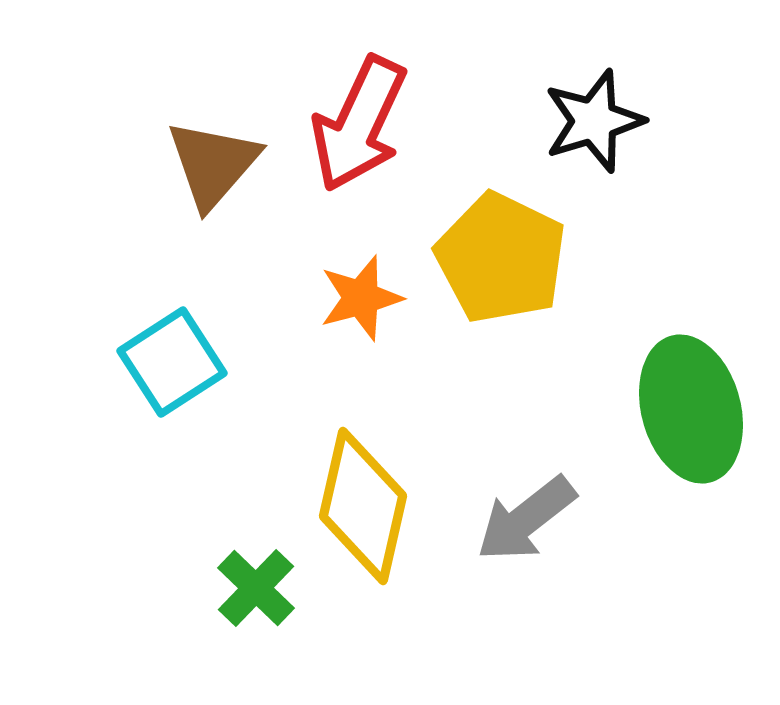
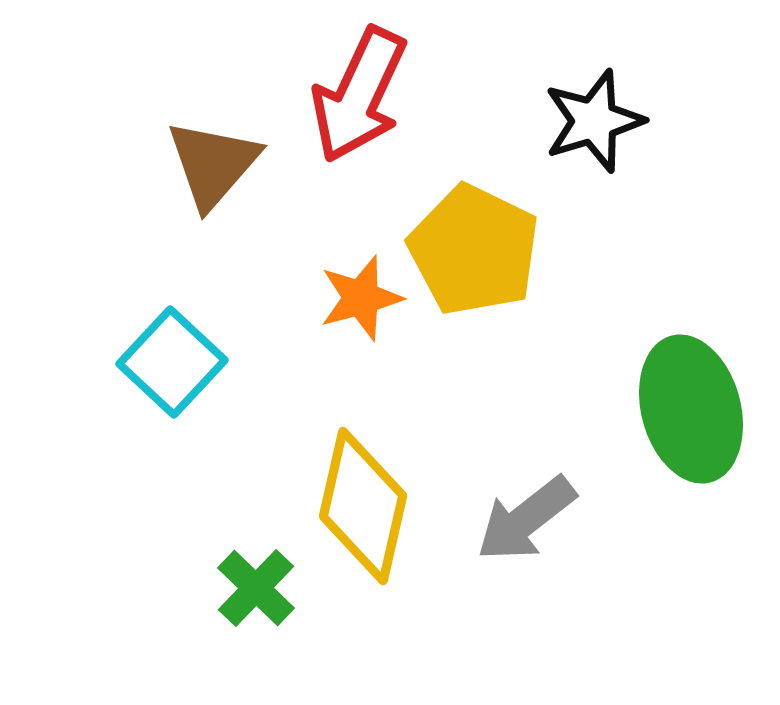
red arrow: moved 29 px up
yellow pentagon: moved 27 px left, 8 px up
cyan square: rotated 14 degrees counterclockwise
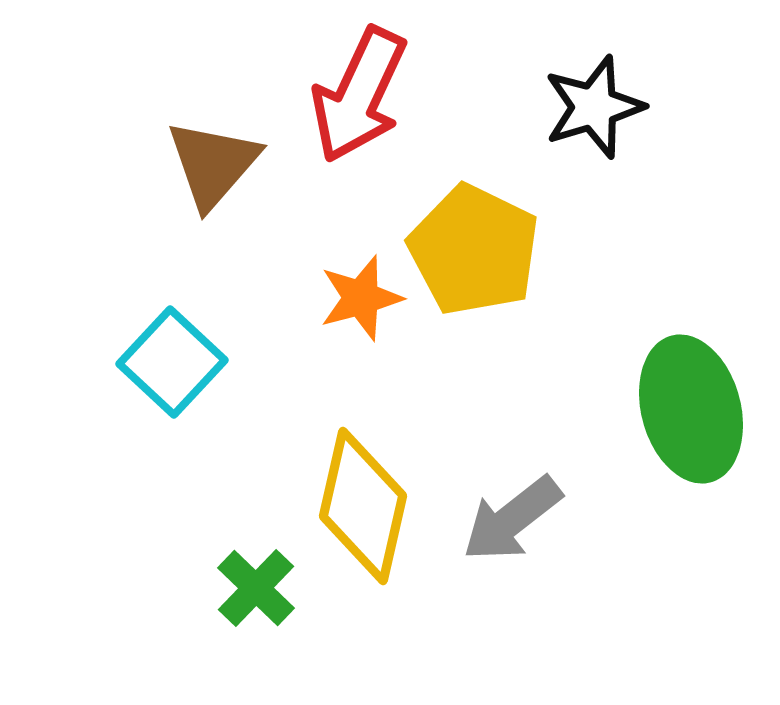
black star: moved 14 px up
gray arrow: moved 14 px left
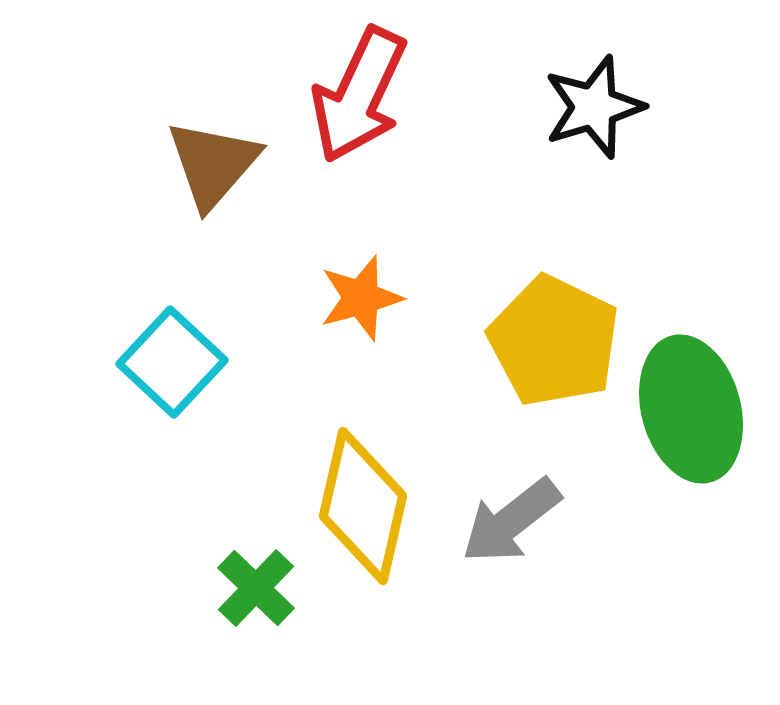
yellow pentagon: moved 80 px right, 91 px down
gray arrow: moved 1 px left, 2 px down
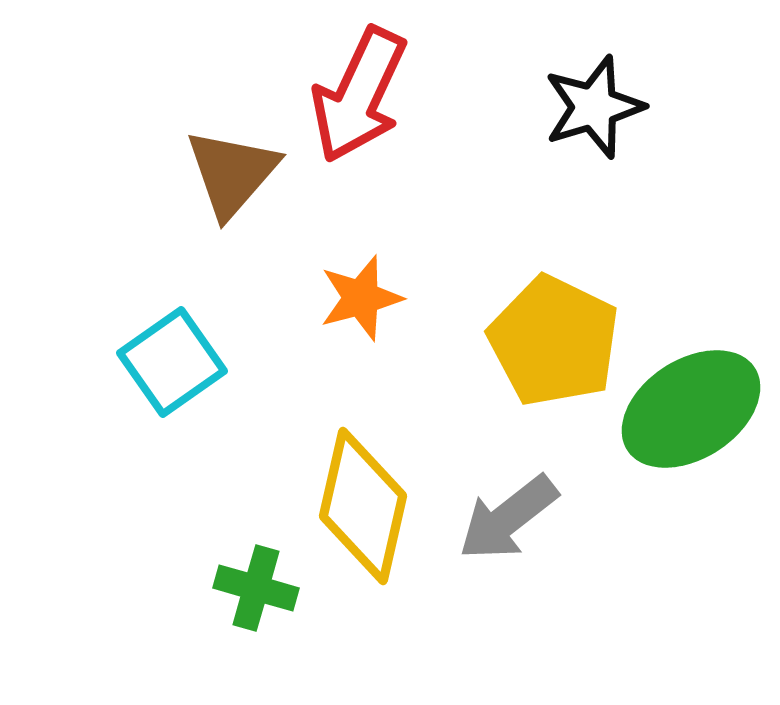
brown triangle: moved 19 px right, 9 px down
cyan square: rotated 12 degrees clockwise
green ellipse: rotated 72 degrees clockwise
gray arrow: moved 3 px left, 3 px up
green cross: rotated 28 degrees counterclockwise
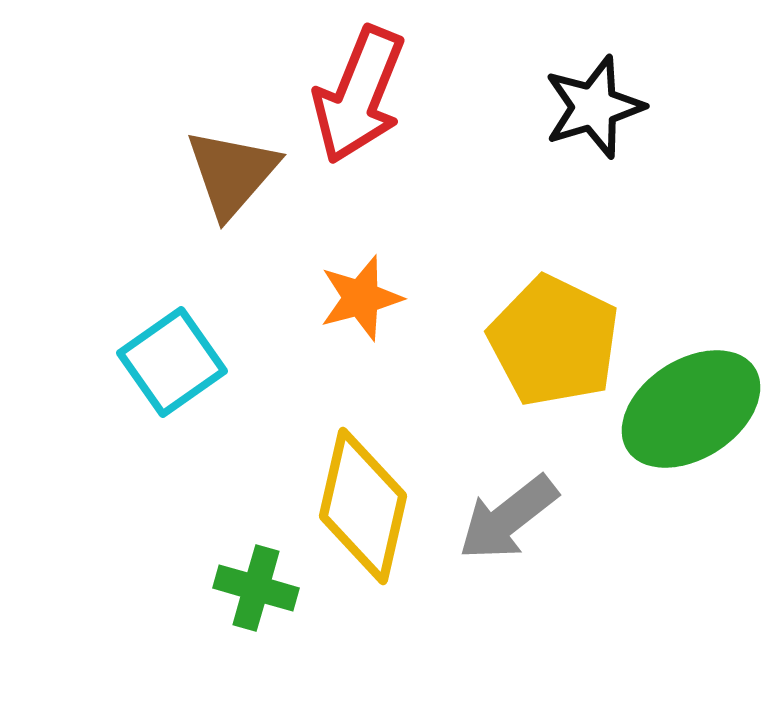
red arrow: rotated 3 degrees counterclockwise
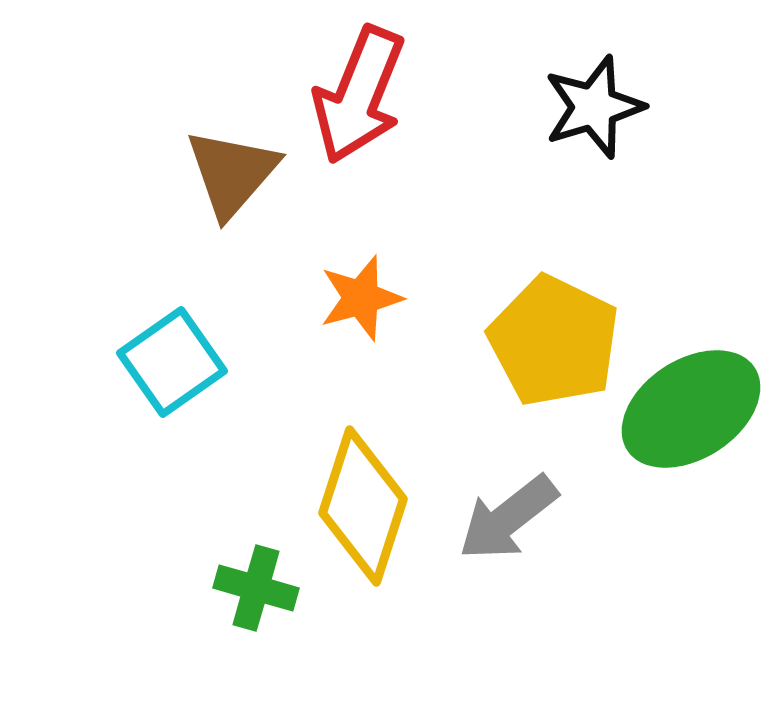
yellow diamond: rotated 5 degrees clockwise
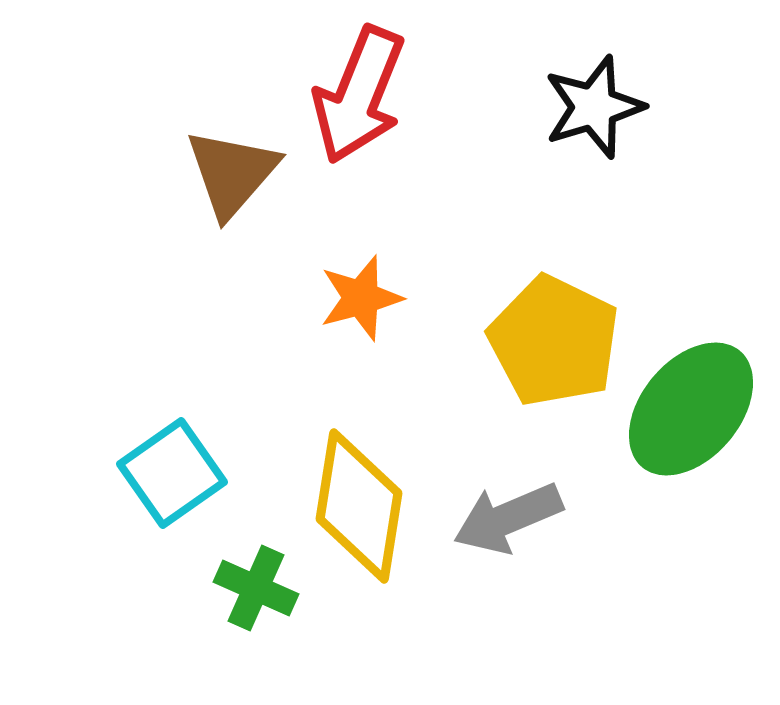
cyan square: moved 111 px down
green ellipse: rotated 17 degrees counterclockwise
yellow diamond: moved 4 px left; rotated 9 degrees counterclockwise
gray arrow: rotated 15 degrees clockwise
green cross: rotated 8 degrees clockwise
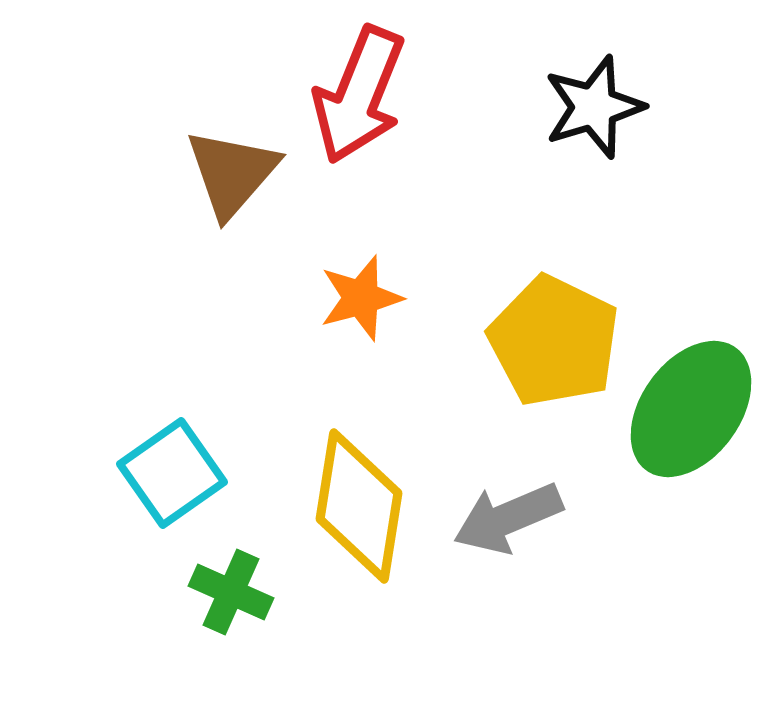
green ellipse: rotated 4 degrees counterclockwise
green cross: moved 25 px left, 4 px down
